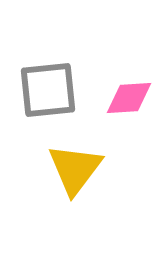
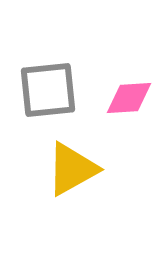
yellow triangle: moved 3 px left; rotated 24 degrees clockwise
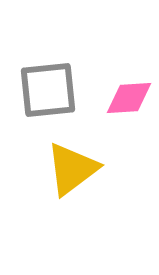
yellow triangle: rotated 8 degrees counterclockwise
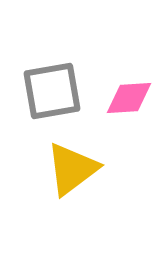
gray square: moved 4 px right, 1 px down; rotated 4 degrees counterclockwise
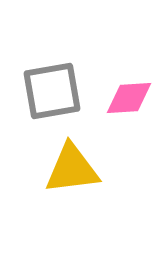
yellow triangle: rotated 30 degrees clockwise
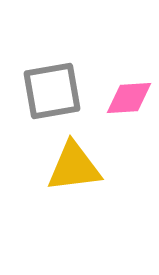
yellow triangle: moved 2 px right, 2 px up
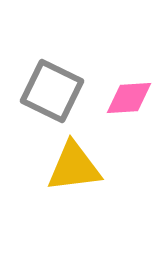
gray square: rotated 36 degrees clockwise
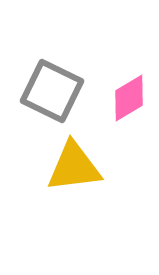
pink diamond: rotated 27 degrees counterclockwise
